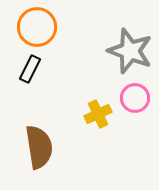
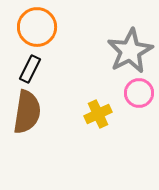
gray star: rotated 24 degrees clockwise
pink circle: moved 4 px right, 5 px up
brown semicircle: moved 12 px left, 35 px up; rotated 18 degrees clockwise
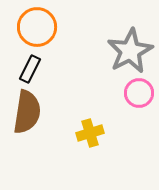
yellow cross: moved 8 px left, 19 px down; rotated 8 degrees clockwise
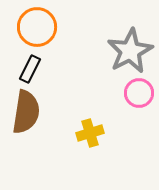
brown semicircle: moved 1 px left
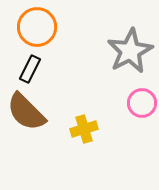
pink circle: moved 3 px right, 10 px down
brown semicircle: rotated 126 degrees clockwise
yellow cross: moved 6 px left, 4 px up
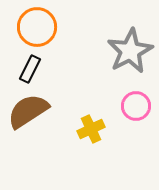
pink circle: moved 6 px left, 3 px down
brown semicircle: moved 2 px right, 1 px up; rotated 102 degrees clockwise
yellow cross: moved 7 px right; rotated 8 degrees counterclockwise
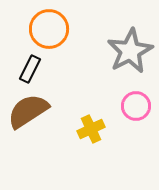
orange circle: moved 12 px right, 2 px down
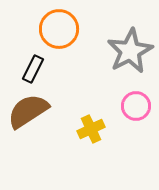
orange circle: moved 10 px right
black rectangle: moved 3 px right
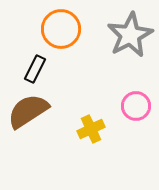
orange circle: moved 2 px right
gray star: moved 16 px up
black rectangle: moved 2 px right
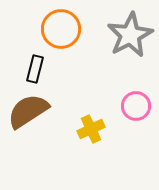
black rectangle: rotated 12 degrees counterclockwise
